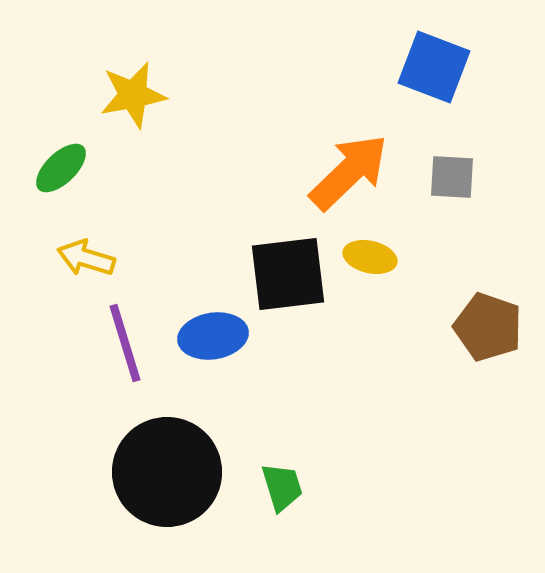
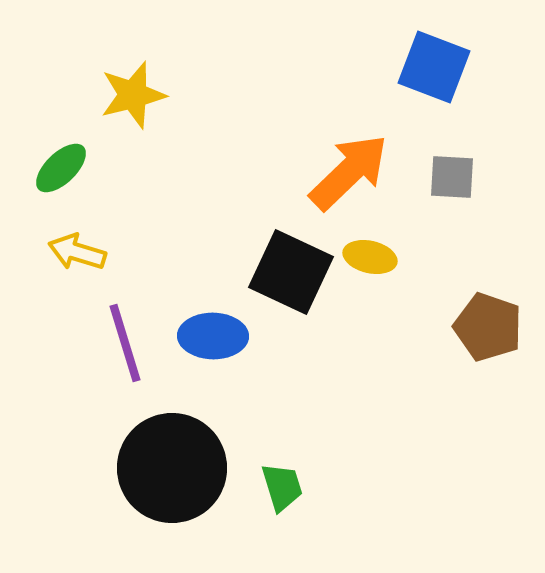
yellow star: rotated 4 degrees counterclockwise
yellow arrow: moved 9 px left, 6 px up
black square: moved 3 px right, 2 px up; rotated 32 degrees clockwise
blue ellipse: rotated 10 degrees clockwise
black circle: moved 5 px right, 4 px up
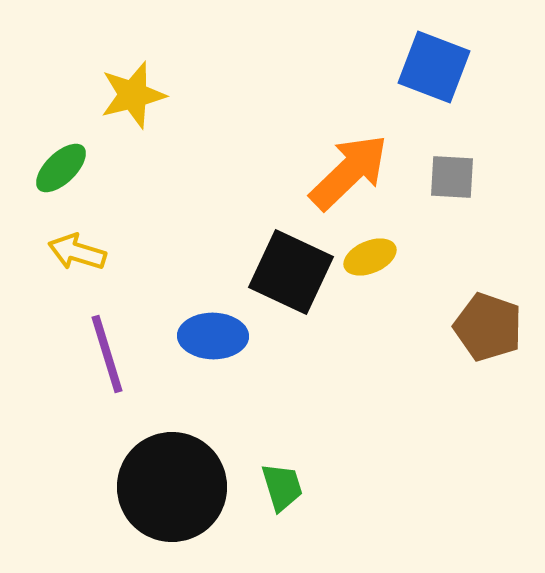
yellow ellipse: rotated 36 degrees counterclockwise
purple line: moved 18 px left, 11 px down
black circle: moved 19 px down
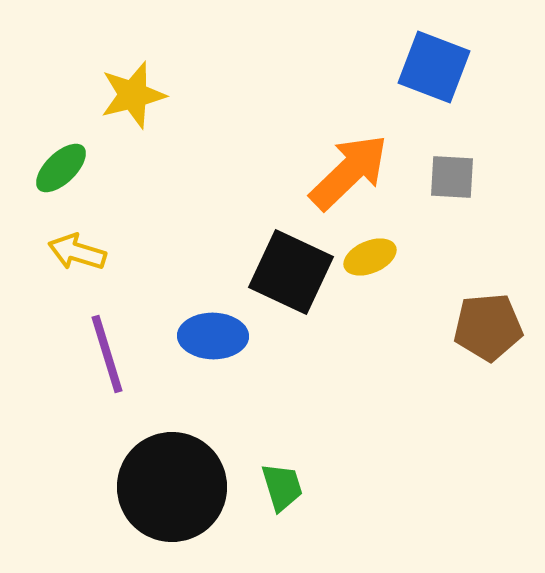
brown pentagon: rotated 24 degrees counterclockwise
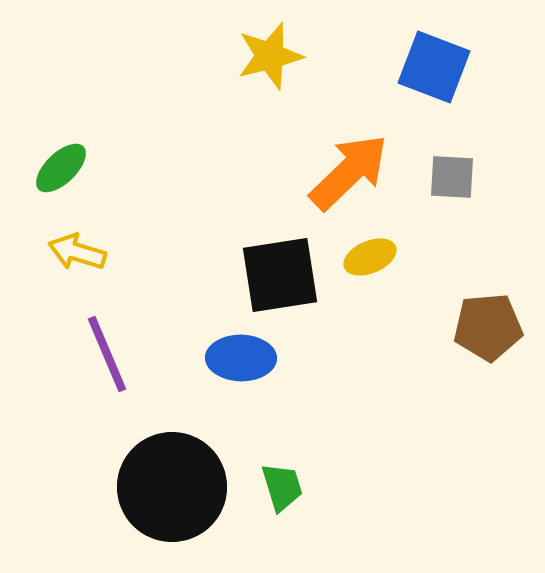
yellow star: moved 137 px right, 39 px up
black square: moved 11 px left, 3 px down; rotated 34 degrees counterclockwise
blue ellipse: moved 28 px right, 22 px down
purple line: rotated 6 degrees counterclockwise
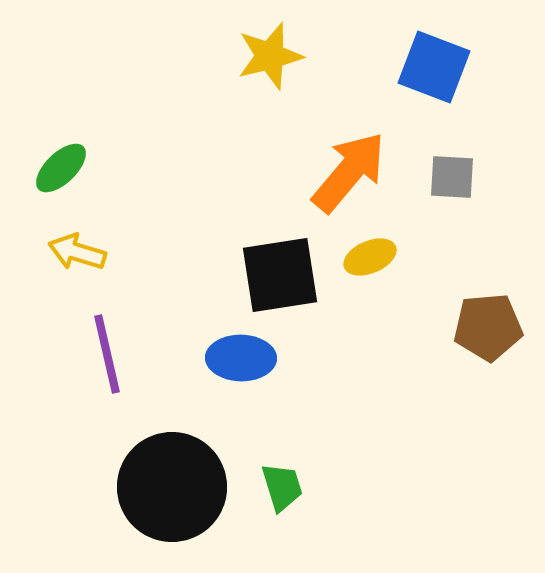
orange arrow: rotated 6 degrees counterclockwise
purple line: rotated 10 degrees clockwise
